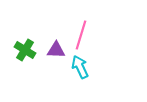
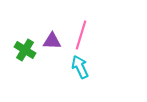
purple triangle: moved 4 px left, 9 px up
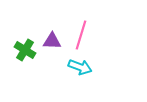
cyan arrow: rotated 135 degrees clockwise
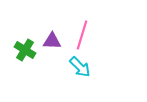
pink line: moved 1 px right
cyan arrow: rotated 25 degrees clockwise
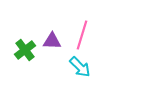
green cross: rotated 20 degrees clockwise
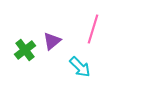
pink line: moved 11 px right, 6 px up
purple triangle: rotated 42 degrees counterclockwise
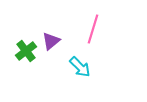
purple triangle: moved 1 px left
green cross: moved 1 px right, 1 px down
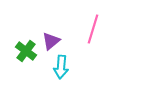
green cross: rotated 15 degrees counterclockwise
cyan arrow: moved 19 px left; rotated 50 degrees clockwise
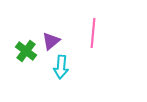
pink line: moved 4 px down; rotated 12 degrees counterclockwise
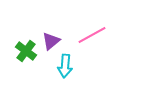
pink line: moved 1 px left, 2 px down; rotated 56 degrees clockwise
cyan arrow: moved 4 px right, 1 px up
